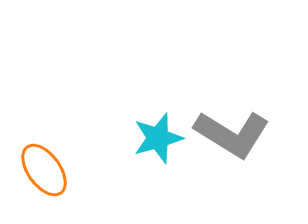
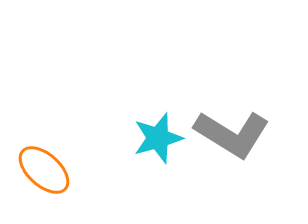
orange ellipse: rotated 12 degrees counterclockwise
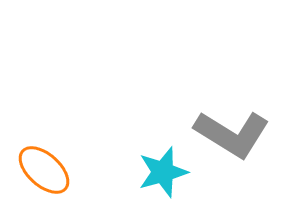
cyan star: moved 5 px right, 34 px down
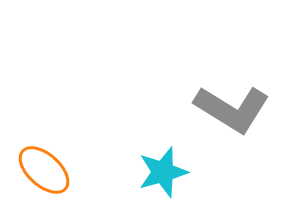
gray L-shape: moved 25 px up
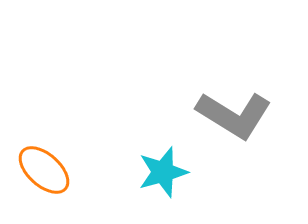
gray L-shape: moved 2 px right, 6 px down
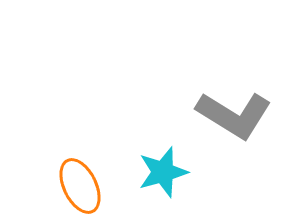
orange ellipse: moved 36 px right, 16 px down; rotated 22 degrees clockwise
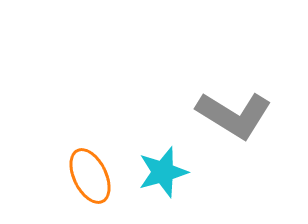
orange ellipse: moved 10 px right, 10 px up
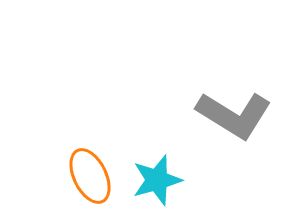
cyan star: moved 6 px left, 8 px down
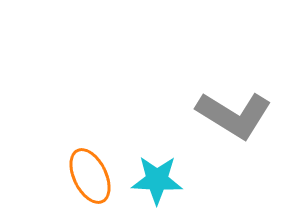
cyan star: rotated 18 degrees clockwise
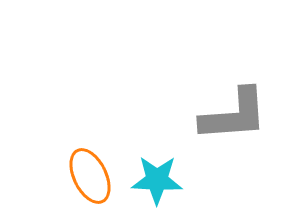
gray L-shape: rotated 36 degrees counterclockwise
